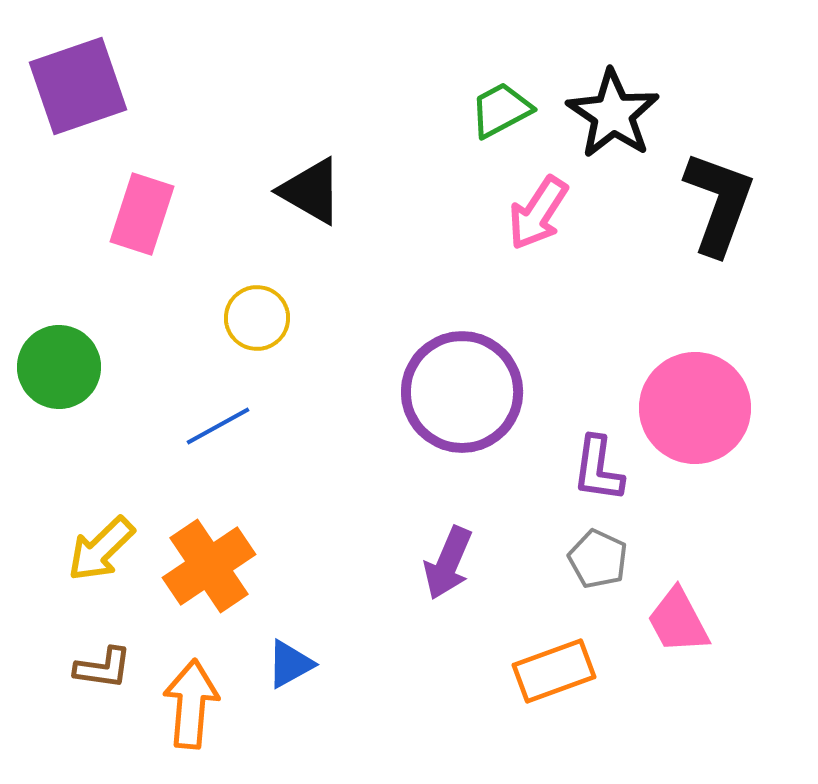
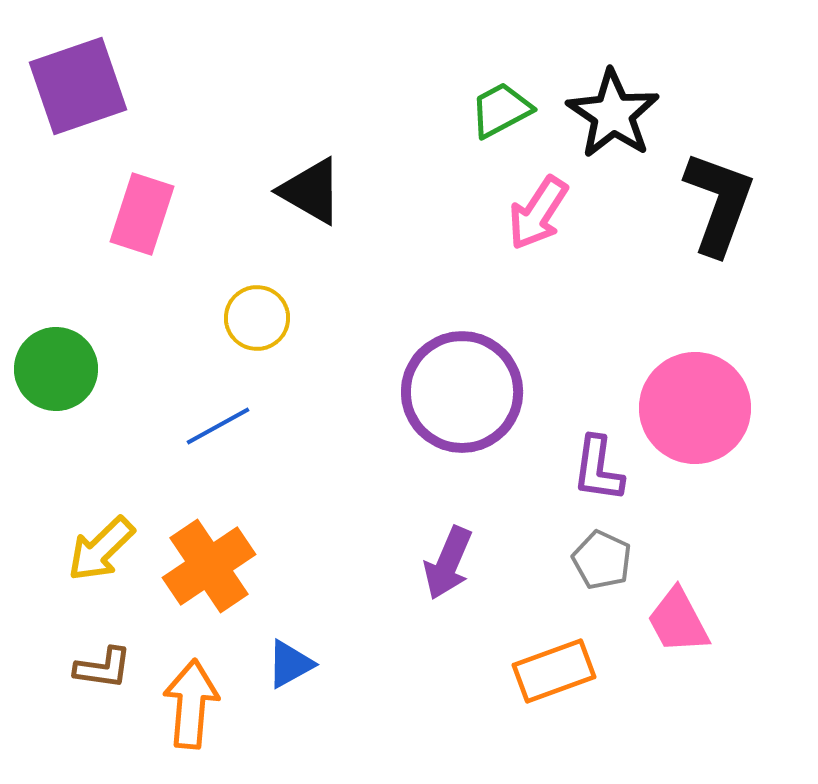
green circle: moved 3 px left, 2 px down
gray pentagon: moved 4 px right, 1 px down
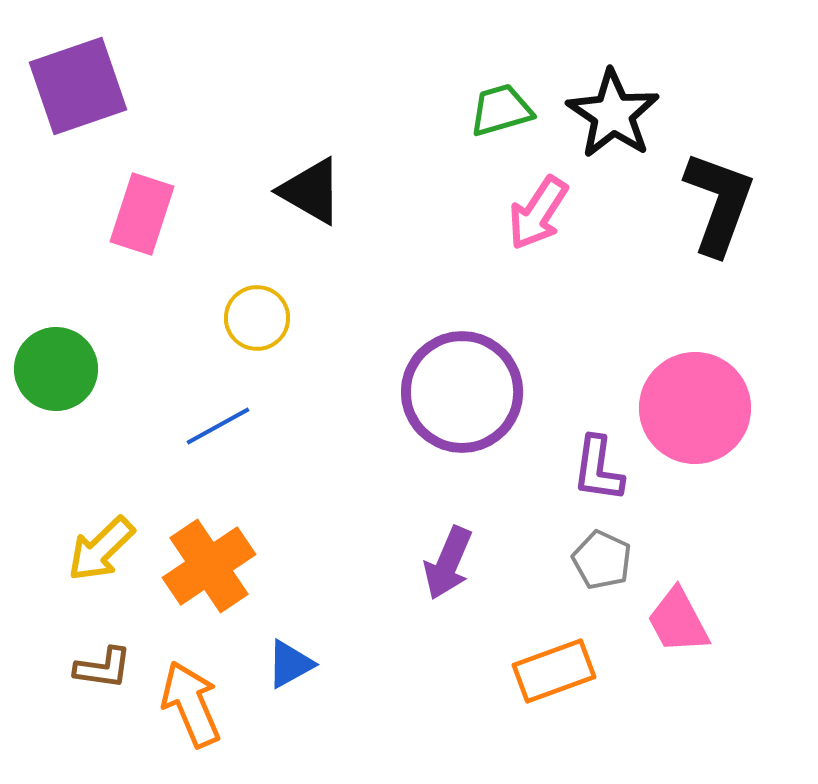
green trapezoid: rotated 12 degrees clockwise
orange arrow: rotated 28 degrees counterclockwise
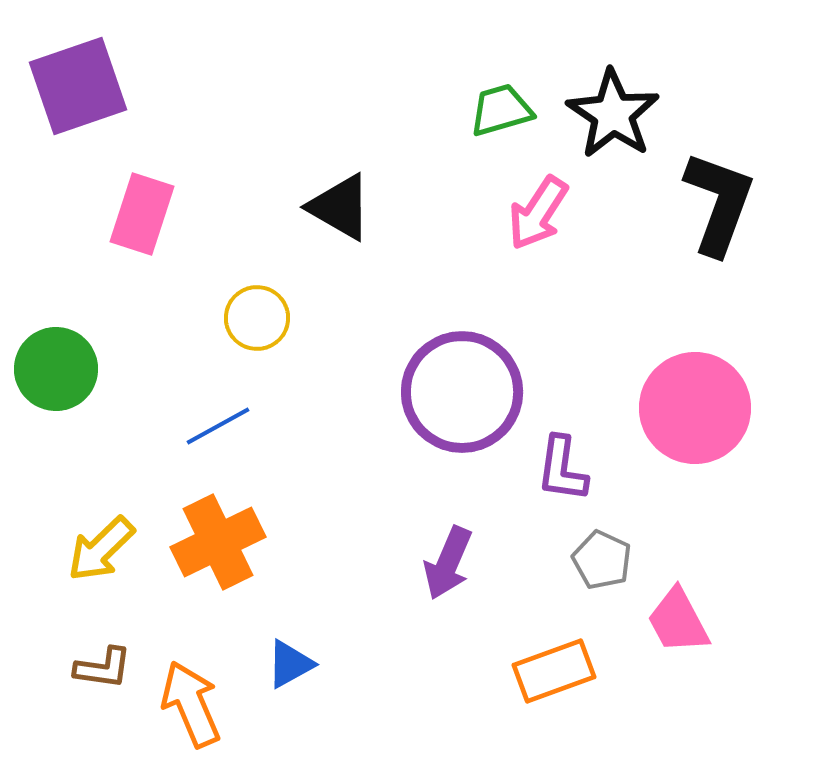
black triangle: moved 29 px right, 16 px down
purple L-shape: moved 36 px left
orange cross: moved 9 px right, 24 px up; rotated 8 degrees clockwise
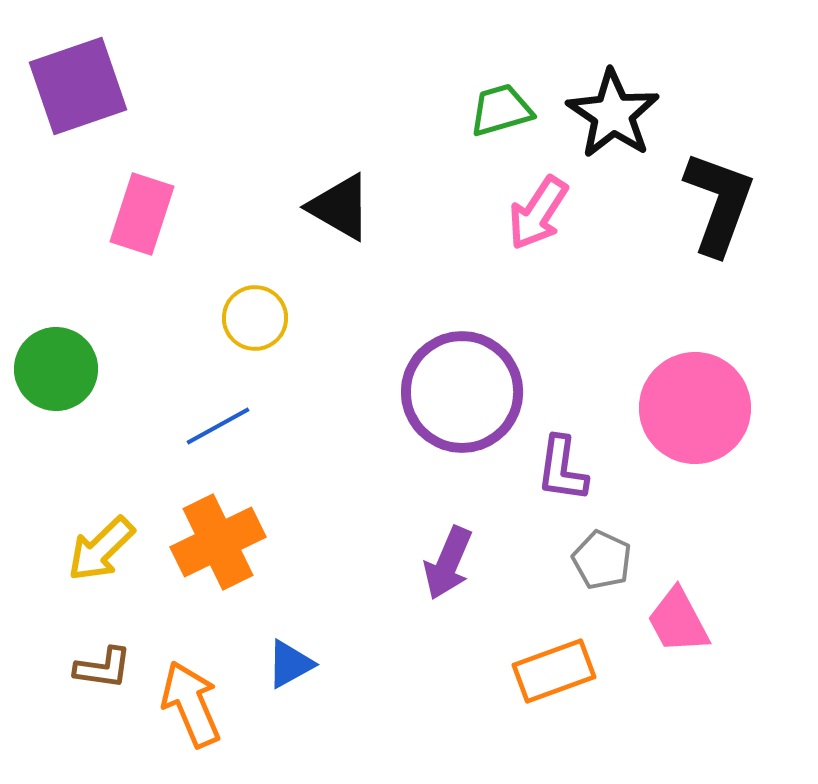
yellow circle: moved 2 px left
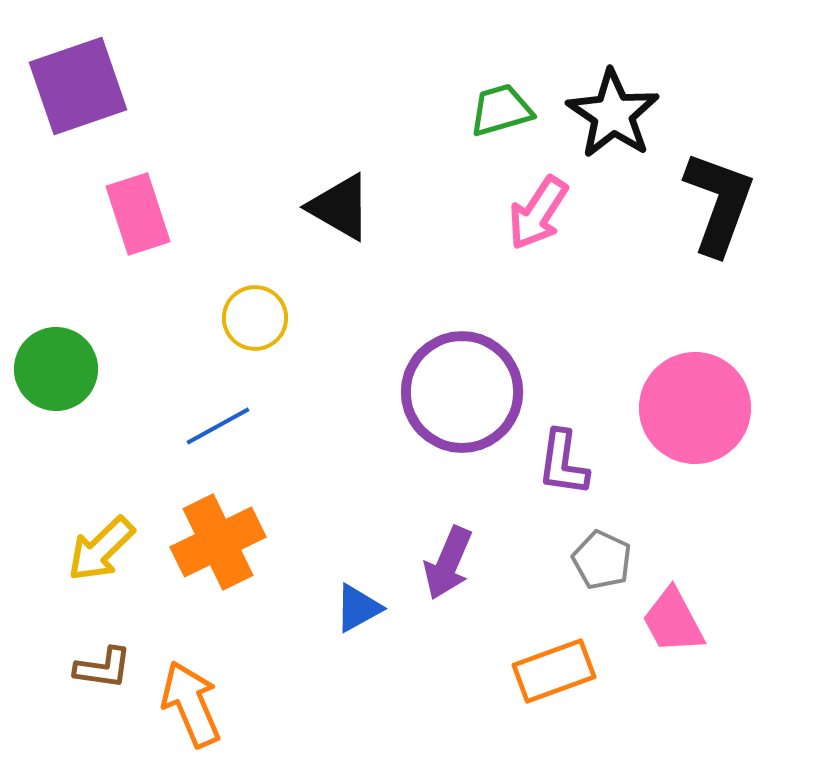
pink rectangle: moved 4 px left; rotated 36 degrees counterclockwise
purple L-shape: moved 1 px right, 6 px up
pink trapezoid: moved 5 px left
blue triangle: moved 68 px right, 56 px up
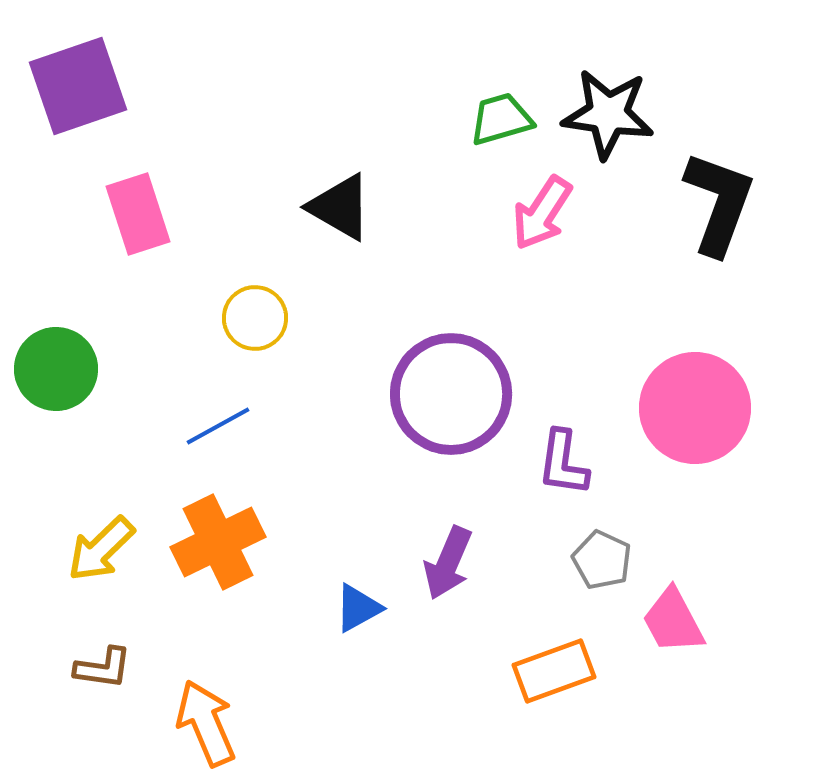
green trapezoid: moved 9 px down
black star: moved 5 px left; rotated 26 degrees counterclockwise
pink arrow: moved 4 px right
purple circle: moved 11 px left, 2 px down
orange arrow: moved 15 px right, 19 px down
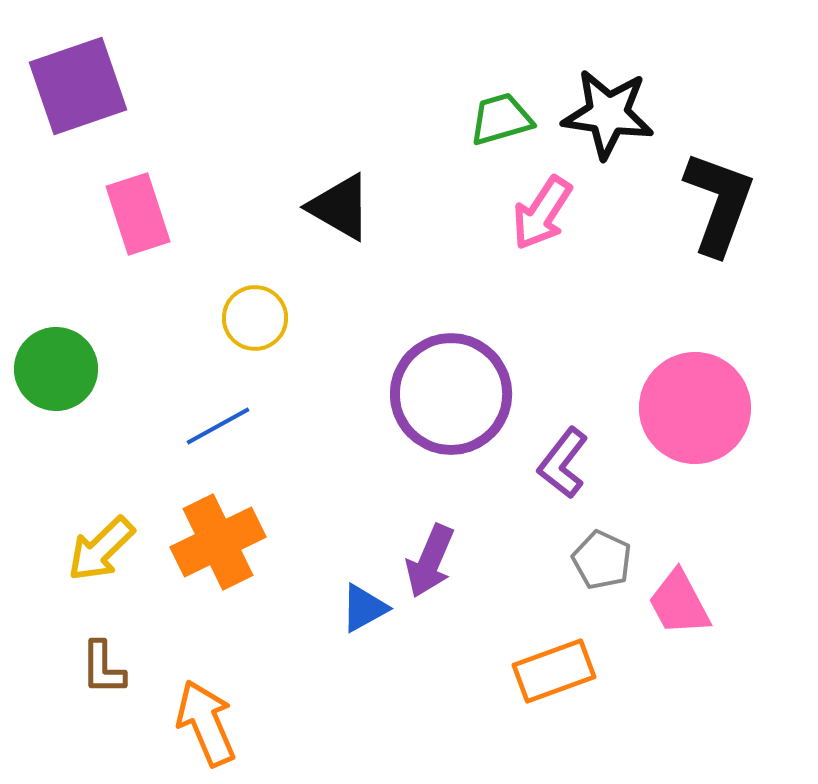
purple L-shape: rotated 30 degrees clockwise
purple arrow: moved 18 px left, 2 px up
blue triangle: moved 6 px right
pink trapezoid: moved 6 px right, 18 px up
brown L-shape: rotated 82 degrees clockwise
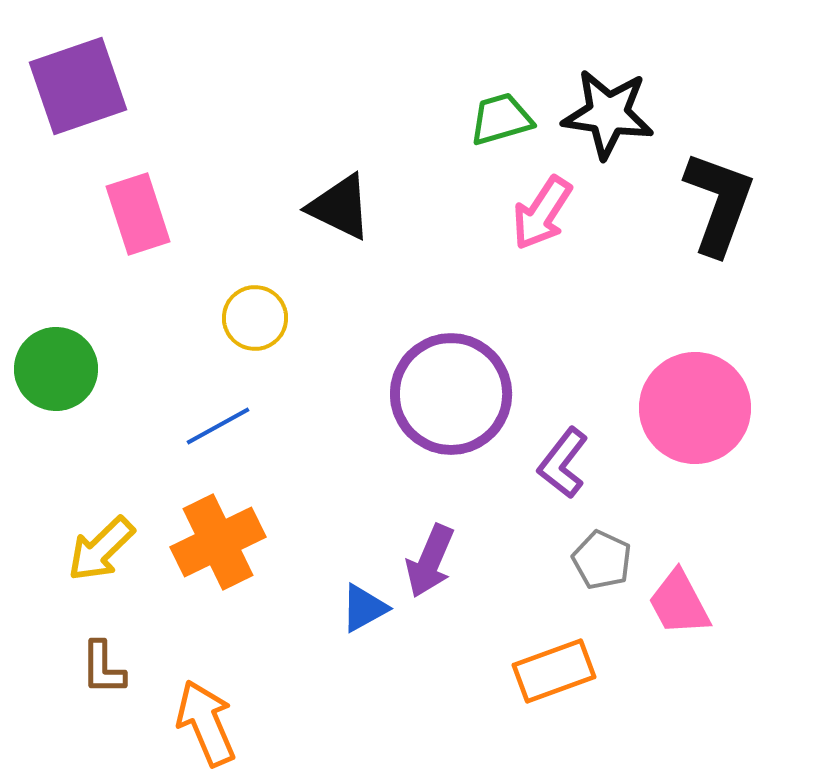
black triangle: rotated 4 degrees counterclockwise
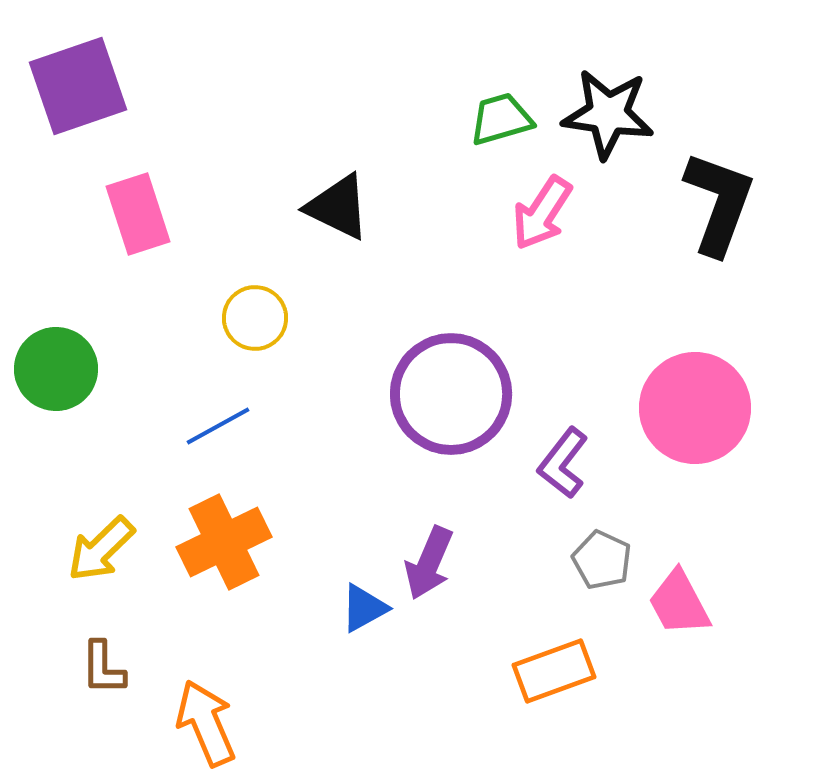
black triangle: moved 2 px left
orange cross: moved 6 px right
purple arrow: moved 1 px left, 2 px down
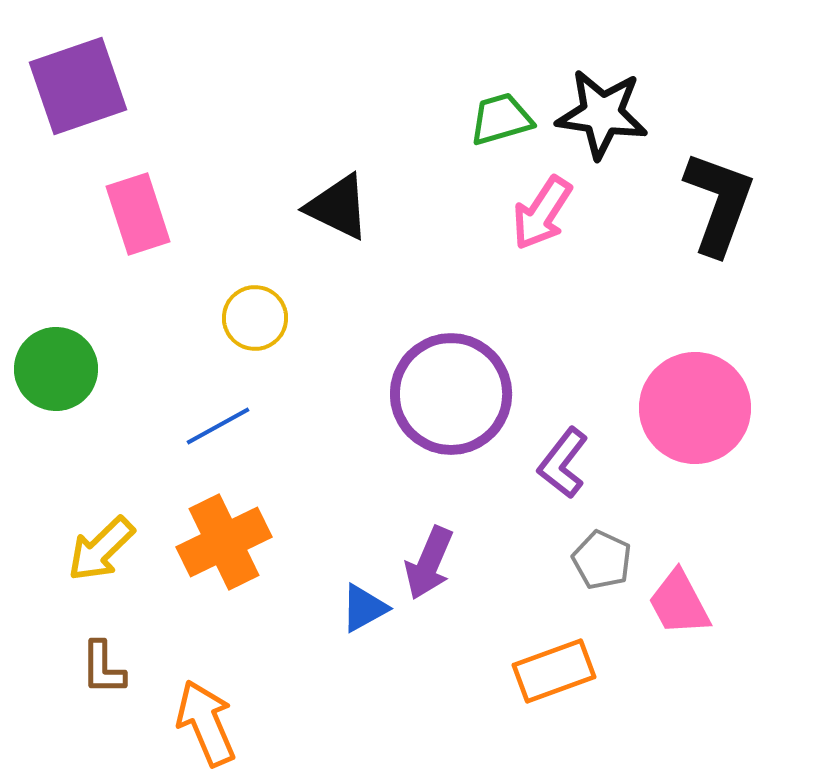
black star: moved 6 px left
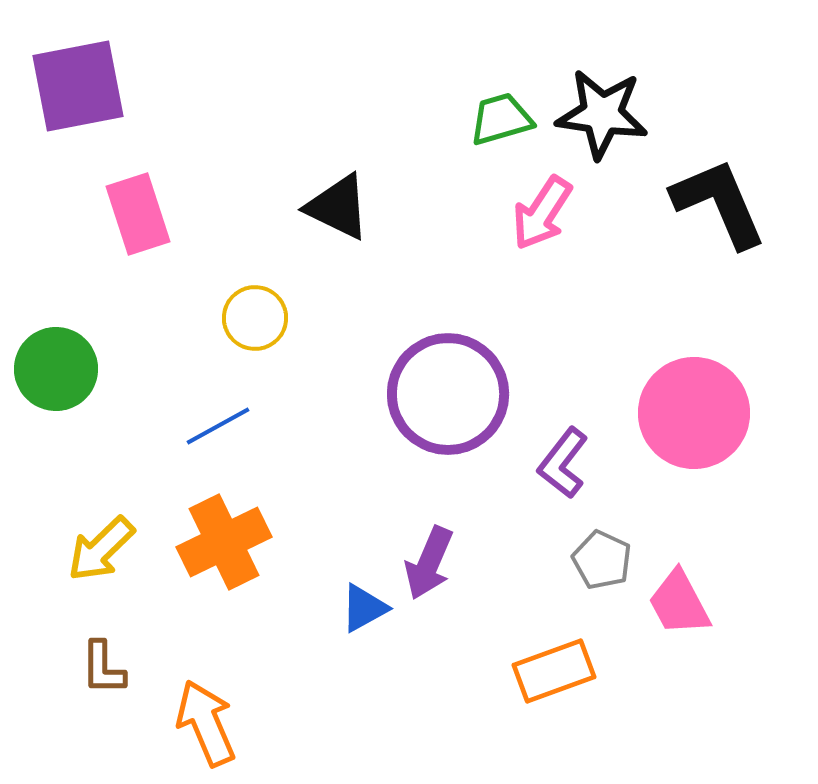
purple square: rotated 8 degrees clockwise
black L-shape: rotated 43 degrees counterclockwise
purple circle: moved 3 px left
pink circle: moved 1 px left, 5 px down
